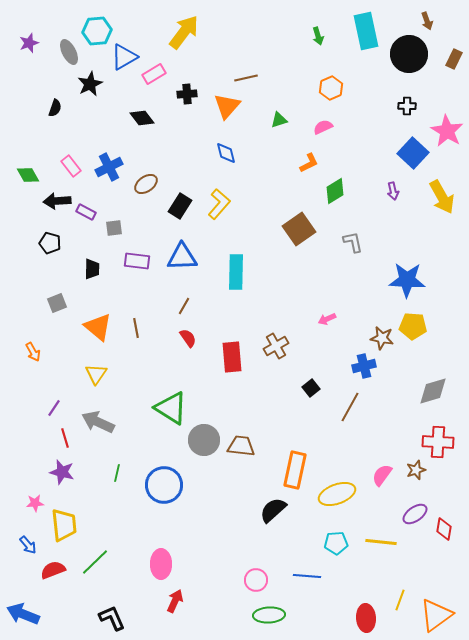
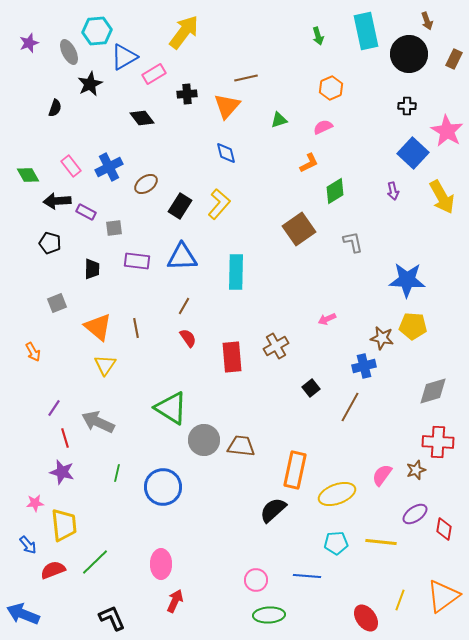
yellow triangle at (96, 374): moved 9 px right, 9 px up
blue circle at (164, 485): moved 1 px left, 2 px down
orange triangle at (436, 615): moved 7 px right, 19 px up
red ellipse at (366, 618): rotated 32 degrees counterclockwise
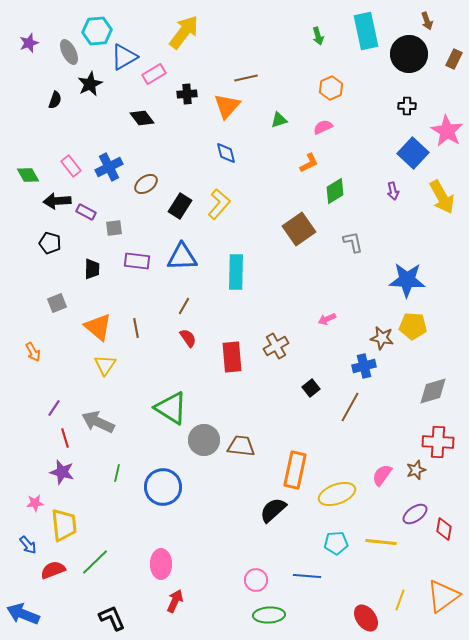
black semicircle at (55, 108): moved 8 px up
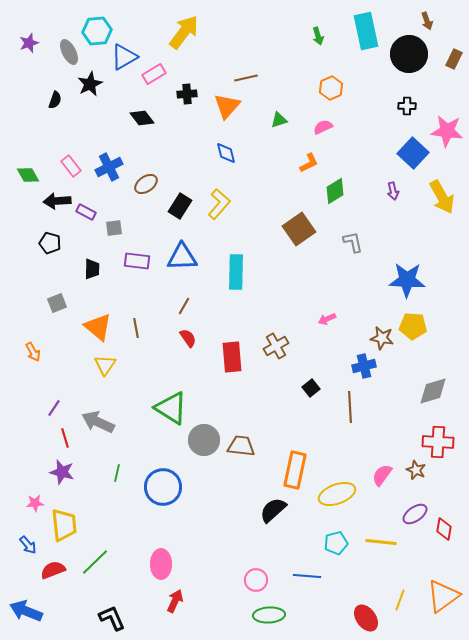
pink star at (447, 131): rotated 24 degrees counterclockwise
brown line at (350, 407): rotated 32 degrees counterclockwise
brown star at (416, 470): rotated 30 degrees counterclockwise
cyan pentagon at (336, 543): rotated 10 degrees counterclockwise
blue arrow at (23, 614): moved 3 px right, 3 px up
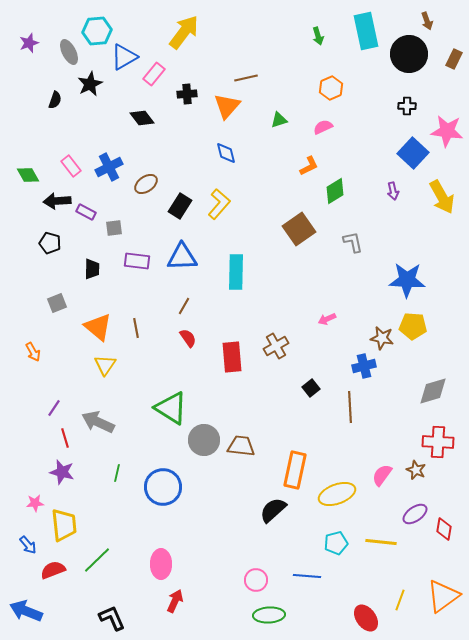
pink rectangle at (154, 74): rotated 20 degrees counterclockwise
orange L-shape at (309, 163): moved 3 px down
green line at (95, 562): moved 2 px right, 2 px up
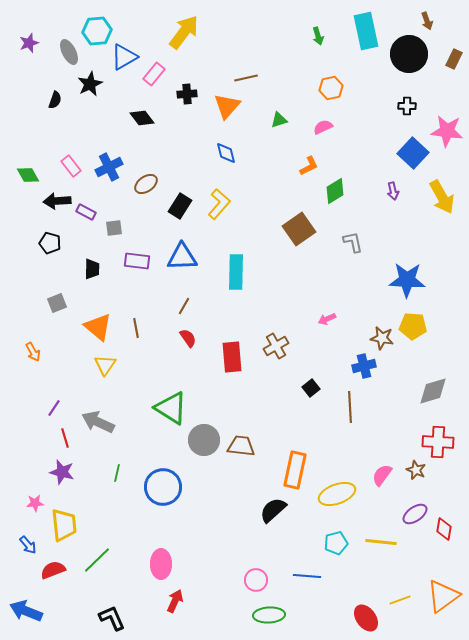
orange hexagon at (331, 88): rotated 10 degrees clockwise
yellow line at (400, 600): rotated 50 degrees clockwise
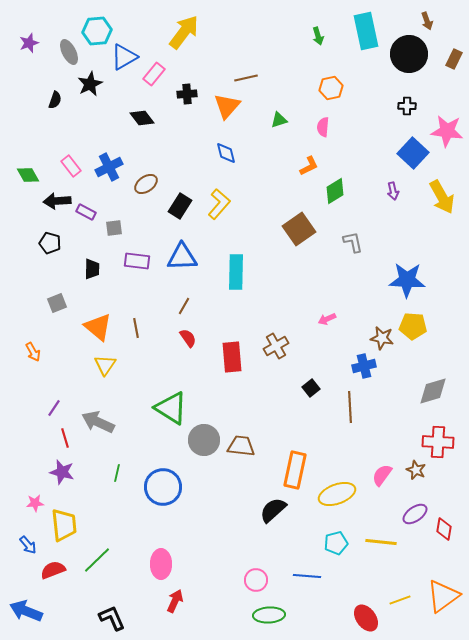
pink semicircle at (323, 127): rotated 60 degrees counterclockwise
